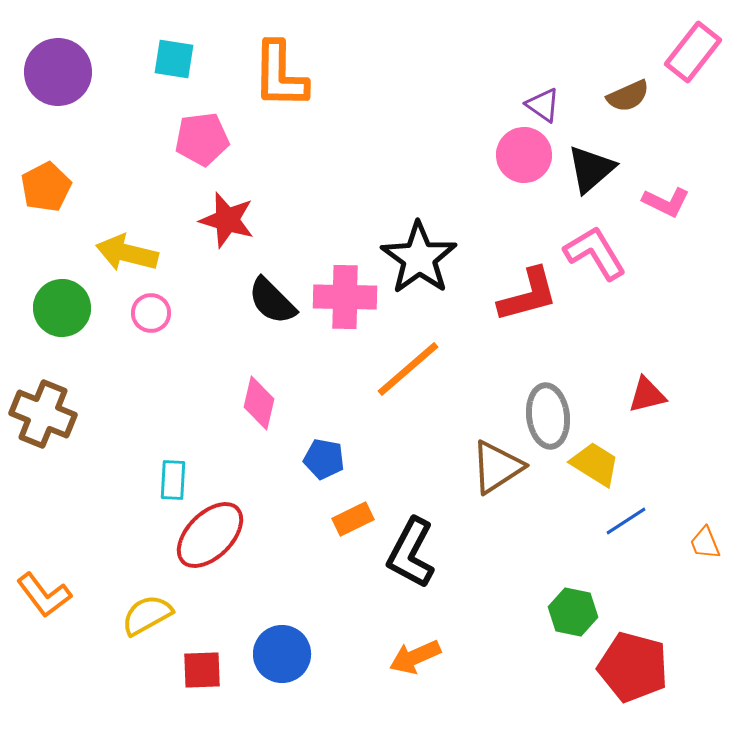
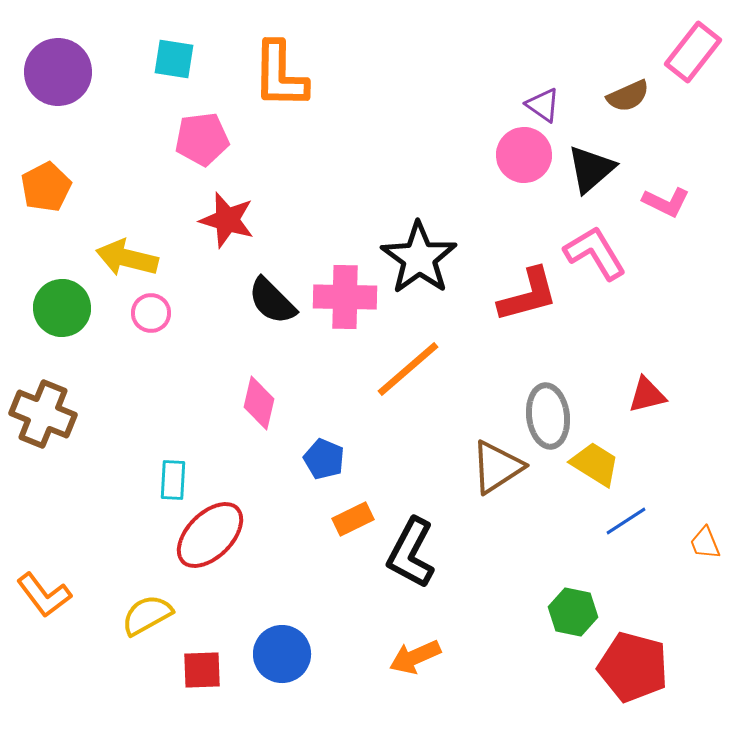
yellow arrow at (127, 253): moved 5 px down
blue pentagon at (324, 459): rotated 12 degrees clockwise
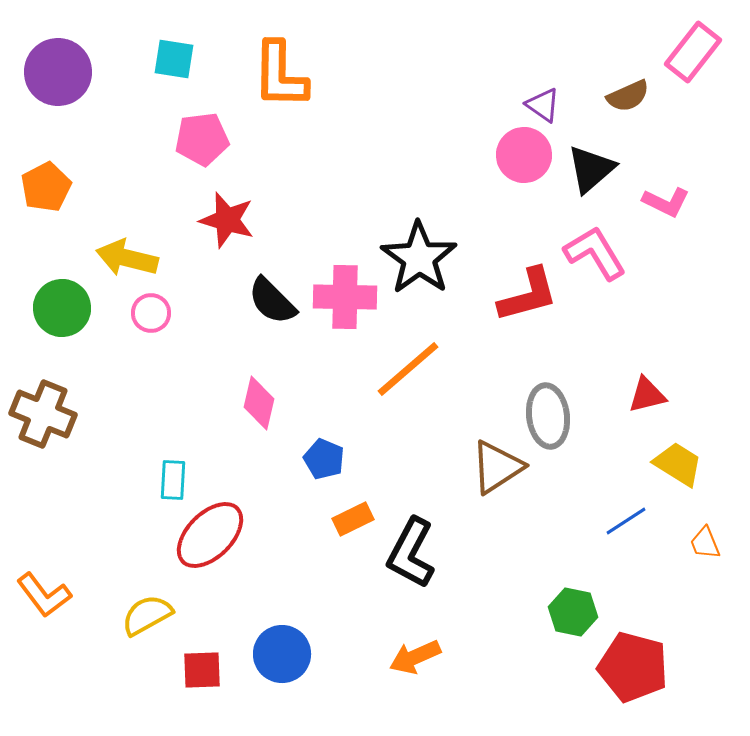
yellow trapezoid at (595, 464): moved 83 px right
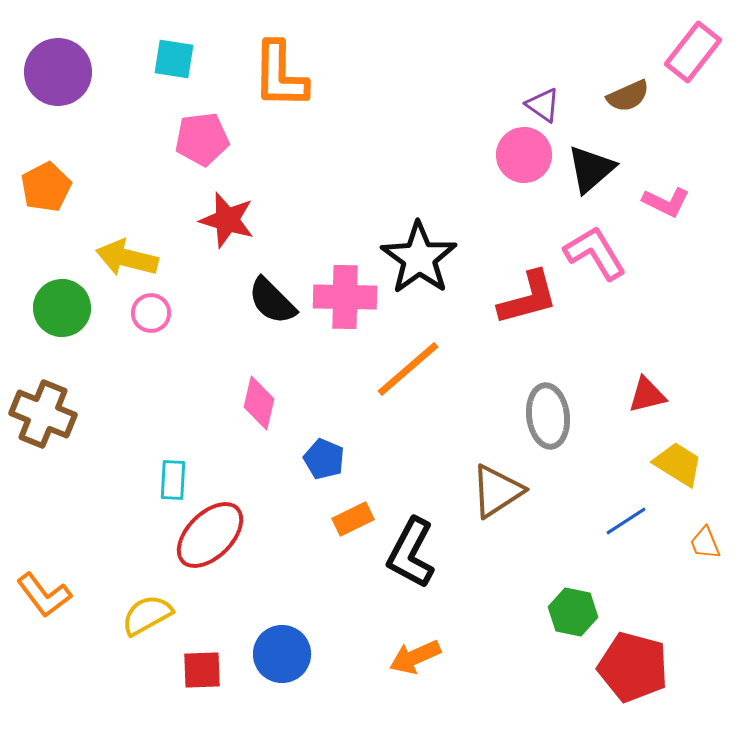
red L-shape at (528, 295): moved 3 px down
brown triangle at (497, 467): moved 24 px down
